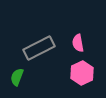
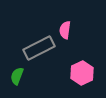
pink semicircle: moved 13 px left, 13 px up; rotated 18 degrees clockwise
green semicircle: moved 1 px up
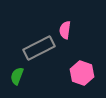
pink hexagon: rotated 15 degrees counterclockwise
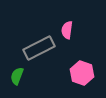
pink semicircle: moved 2 px right
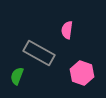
gray rectangle: moved 5 px down; rotated 56 degrees clockwise
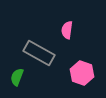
green semicircle: moved 1 px down
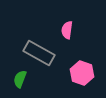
green semicircle: moved 3 px right, 2 px down
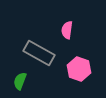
pink hexagon: moved 3 px left, 4 px up
green semicircle: moved 2 px down
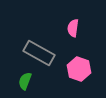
pink semicircle: moved 6 px right, 2 px up
green semicircle: moved 5 px right
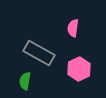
pink hexagon: rotated 15 degrees clockwise
green semicircle: rotated 12 degrees counterclockwise
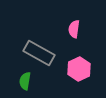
pink semicircle: moved 1 px right, 1 px down
